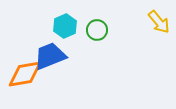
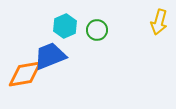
yellow arrow: rotated 55 degrees clockwise
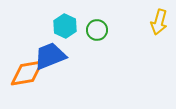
cyan hexagon: rotated 10 degrees counterclockwise
orange diamond: moved 2 px right, 1 px up
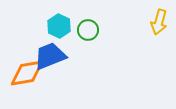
cyan hexagon: moved 6 px left
green circle: moved 9 px left
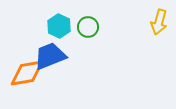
green circle: moved 3 px up
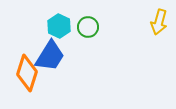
blue trapezoid: rotated 144 degrees clockwise
orange diamond: rotated 63 degrees counterclockwise
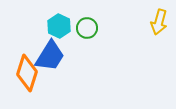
green circle: moved 1 px left, 1 px down
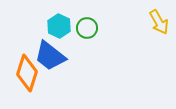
yellow arrow: rotated 45 degrees counterclockwise
blue trapezoid: rotated 96 degrees clockwise
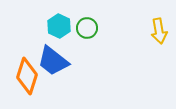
yellow arrow: moved 9 px down; rotated 20 degrees clockwise
blue trapezoid: moved 3 px right, 5 px down
orange diamond: moved 3 px down
